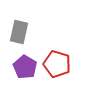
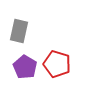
gray rectangle: moved 1 px up
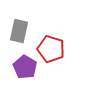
red pentagon: moved 6 px left, 15 px up
